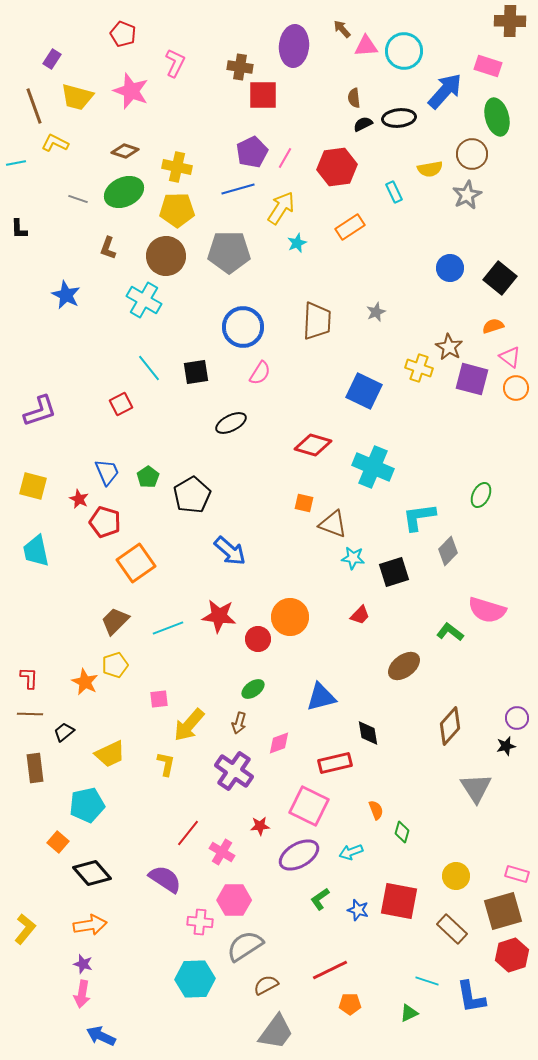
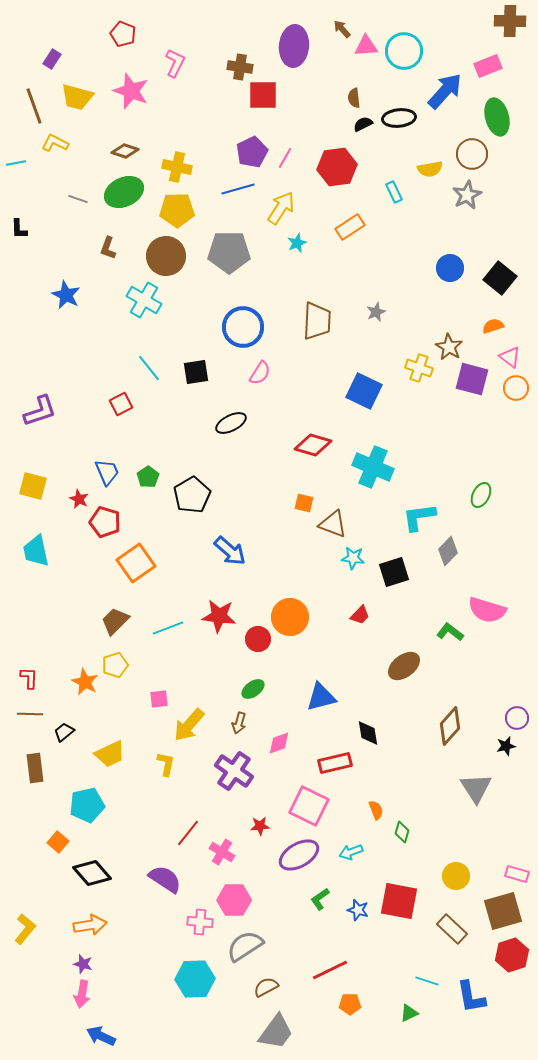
pink rectangle at (488, 66): rotated 40 degrees counterclockwise
brown semicircle at (266, 985): moved 2 px down
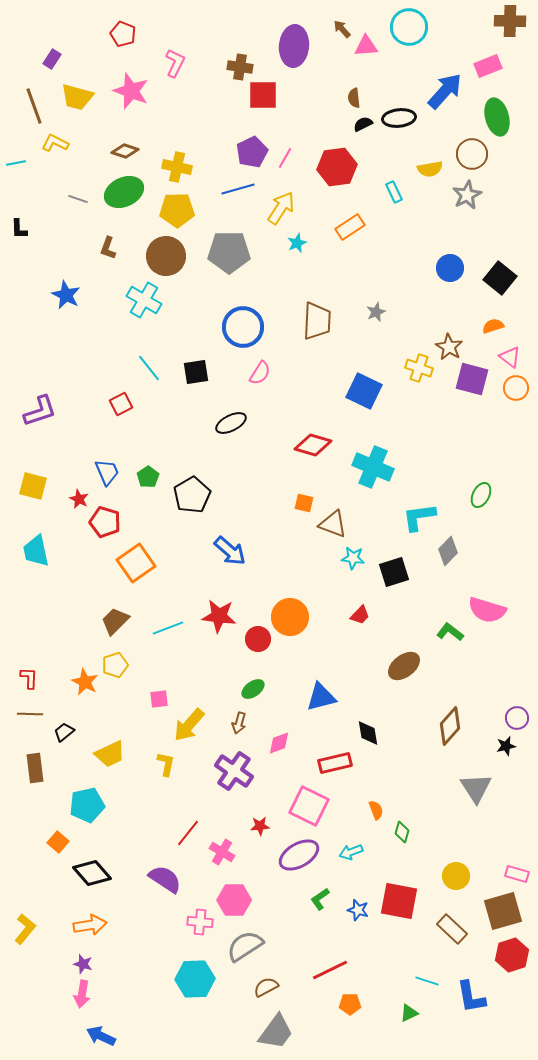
cyan circle at (404, 51): moved 5 px right, 24 px up
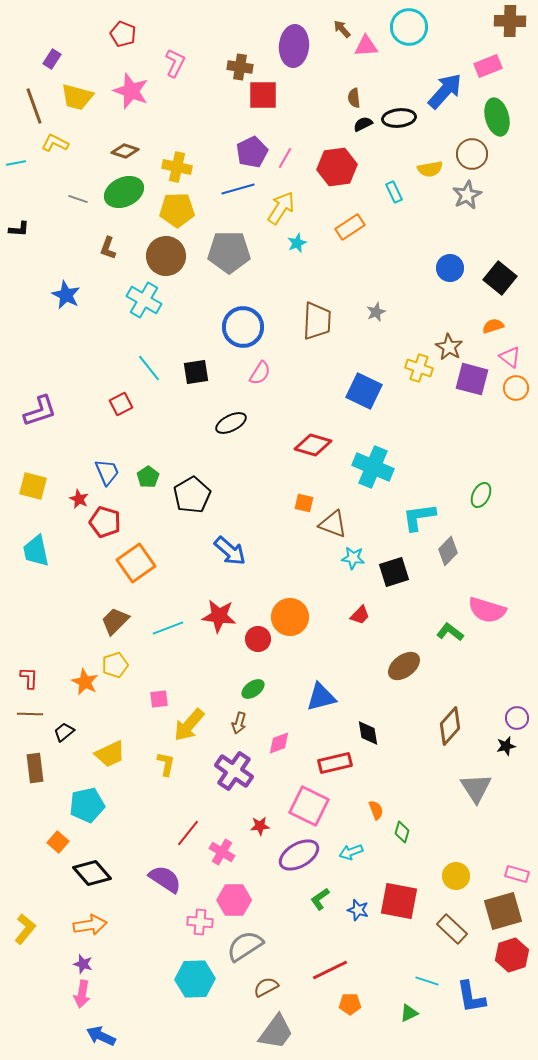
black L-shape at (19, 229): rotated 85 degrees counterclockwise
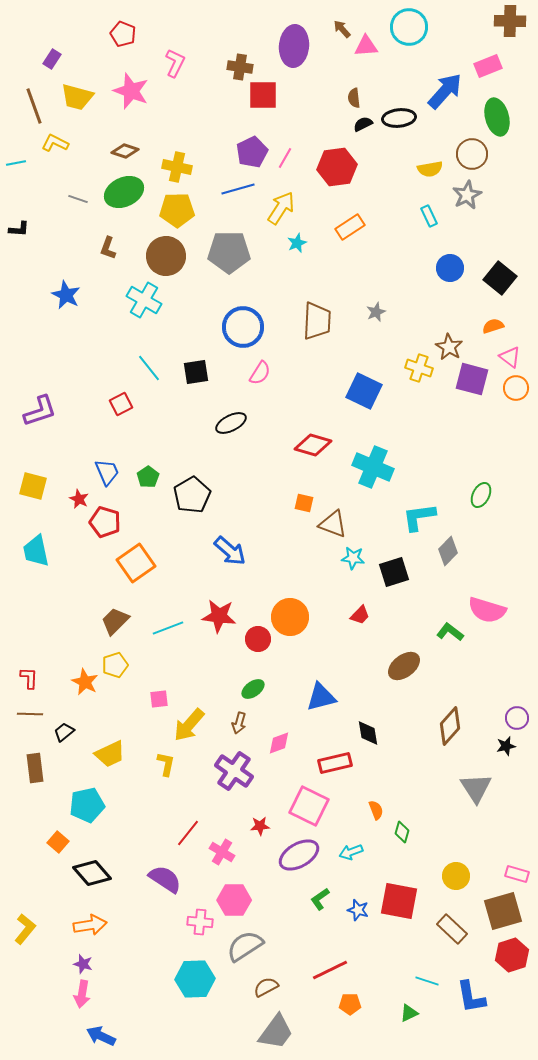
cyan rectangle at (394, 192): moved 35 px right, 24 px down
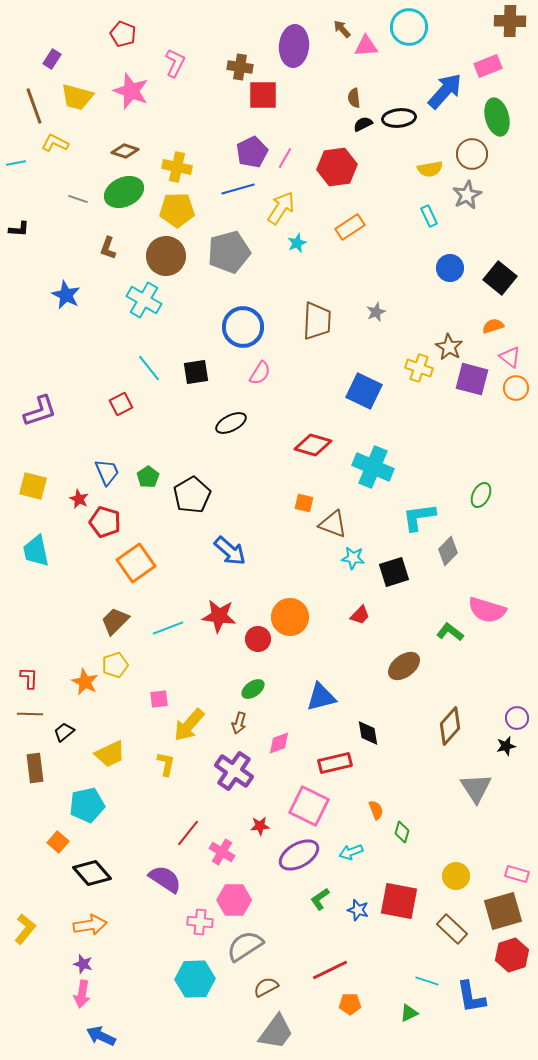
gray pentagon at (229, 252): rotated 15 degrees counterclockwise
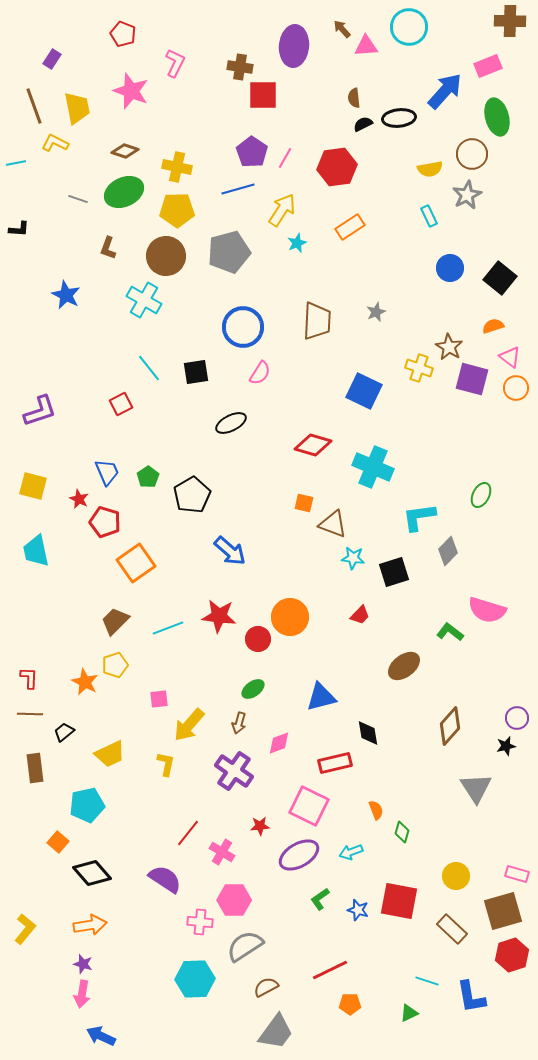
yellow trapezoid at (77, 97): moved 11 px down; rotated 116 degrees counterclockwise
purple pentagon at (252, 152): rotated 12 degrees counterclockwise
yellow arrow at (281, 208): moved 1 px right, 2 px down
